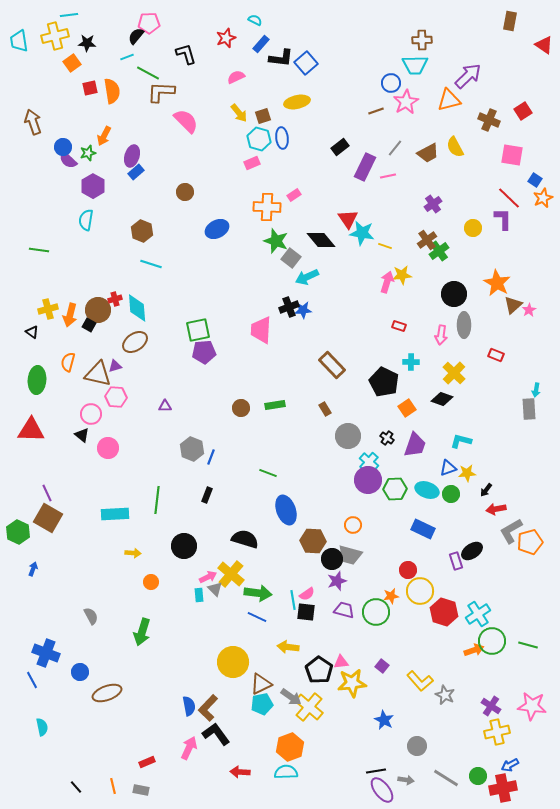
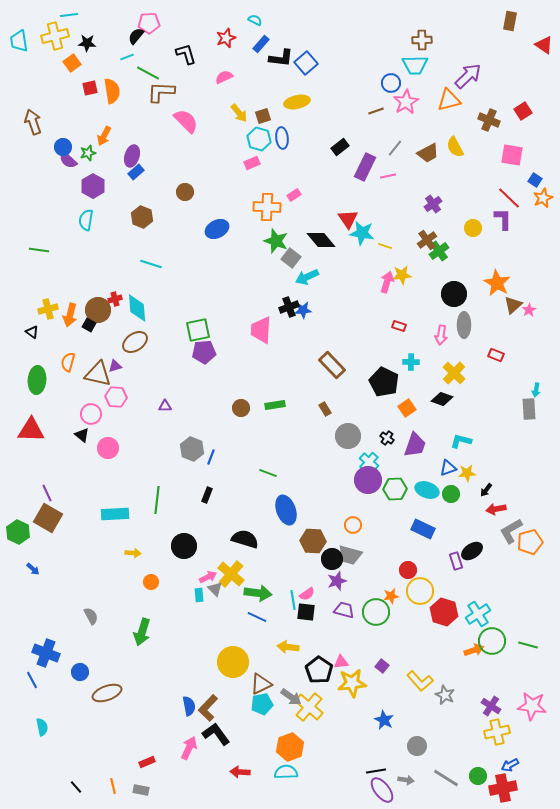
pink semicircle at (236, 77): moved 12 px left
brown hexagon at (142, 231): moved 14 px up
blue arrow at (33, 569): rotated 112 degrees clockwise
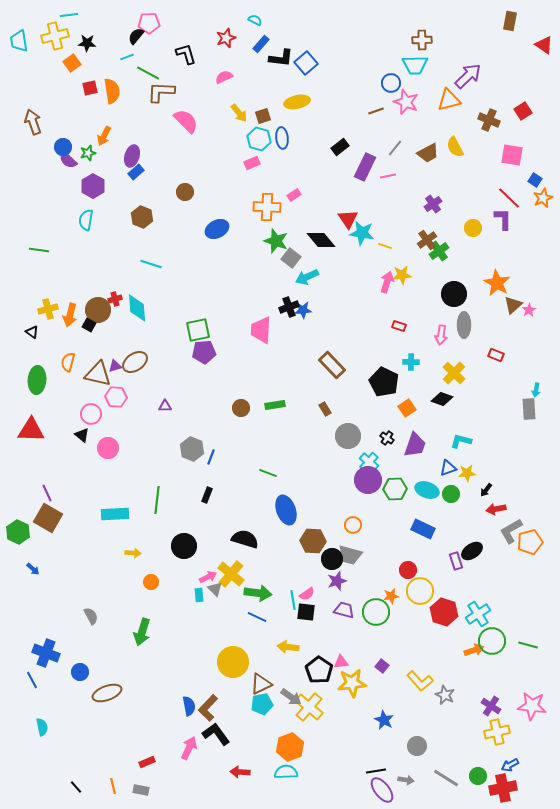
pink star at (406, 102): rotated 20 degrees counterclockwise
brown ellipse at (135, 342): moved 20 px down
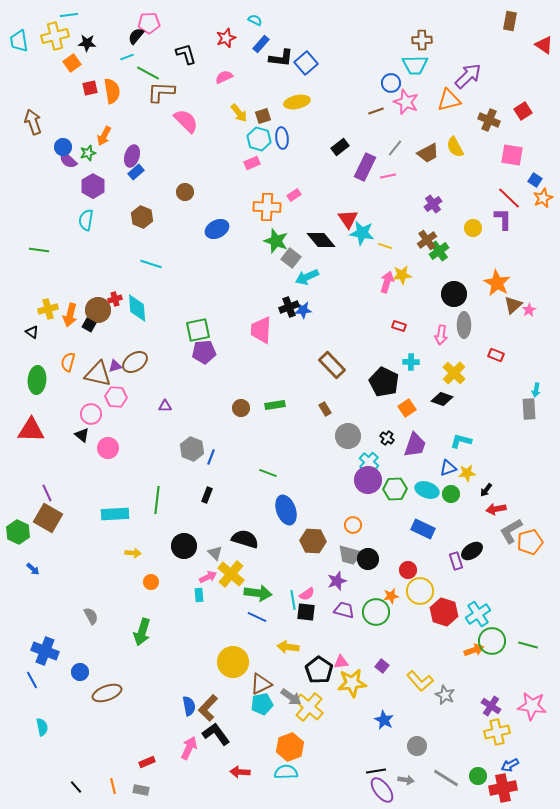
black circle at (332, 559): moved 36 px right
gray triangle at (215, 589): moved 36 px up
blue cross at (46, 653): moved 1 px left, 2 px up
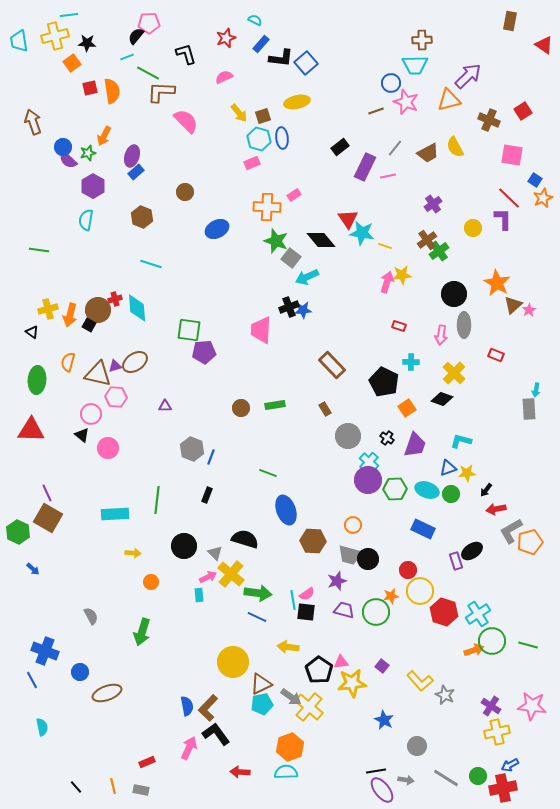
green square at (198, 330): moved 9 px left; rotated 20 degrees clockwise
blue semicircle at (189, 706): moved 2 px left
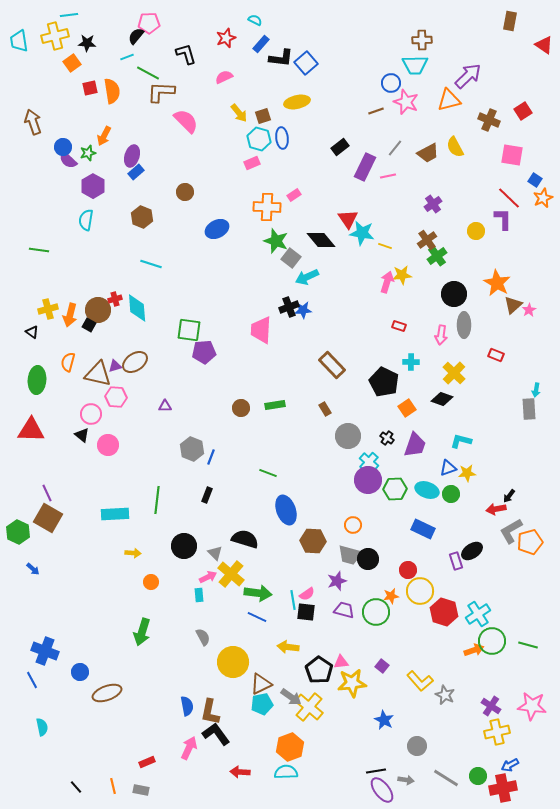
yellow circle at (473, 228): moved 3 px right, 3 px down
green cross at (439, 251): moved 2 px left, 5 px down
pink circle at (108, 448): moved 3 px up
black arrow at (486, 490): moved 23 px right, 6 px down
gray semicircle at (91, 616): moved 112 px right, 21 px down
brown L-shape at (208, 708): moved 2 px right, 4 px down; rotated 32 degrees counterclockwise
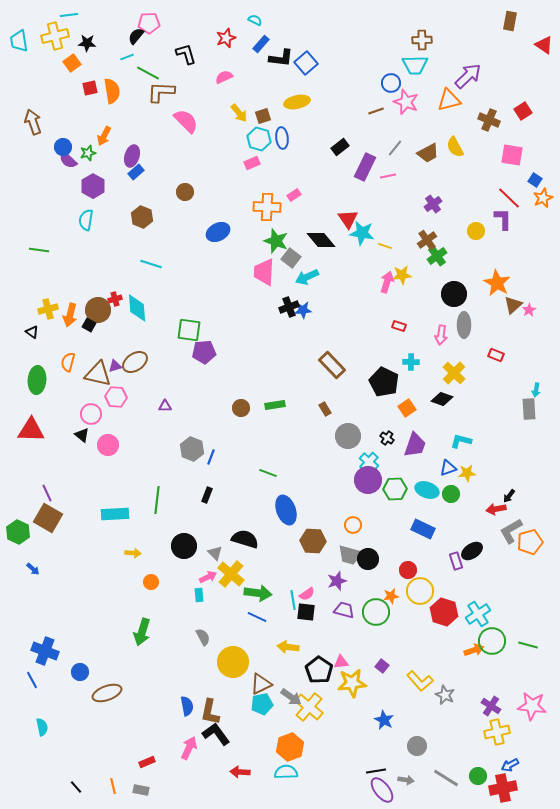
blue ellipse at (217, 229): moved 1 px right, 3 px down
pink trapezoid at (261, 330): moved 3 px right, 58 px up
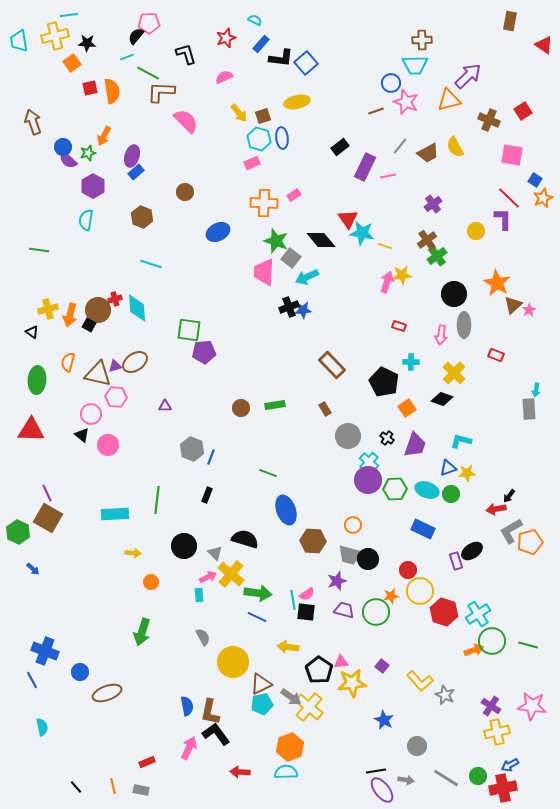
gray line at (395, 148): moved 5 px right, 2 px up
orange cross at (267, 207): moved 3 px left, 4 px up
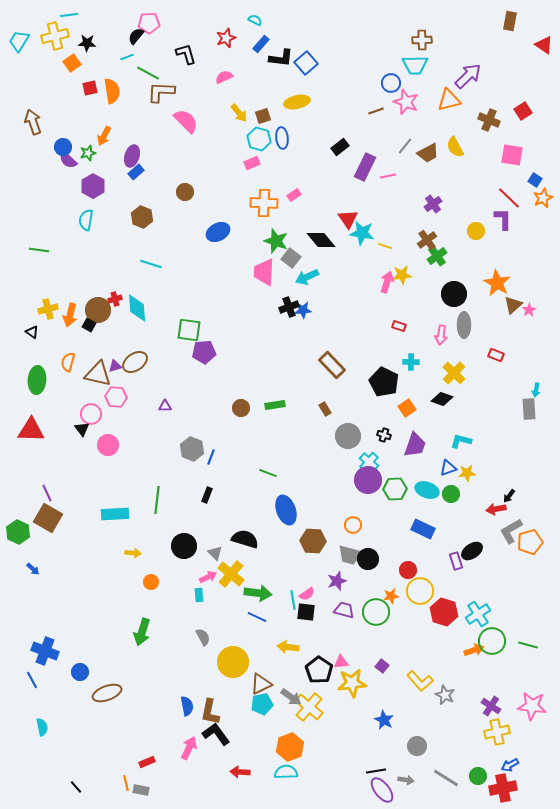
cyan trapezoid at (19, 41): rotated 40 degrees clockwise
gray line at (400, 146): moved 5 px right
black triangle at (82, 435): moved 6 px up; rotated 14 degrees clockwise
black cross at (387, 438): moved 3 px left, 3 px up; rotated 16 degrees counterclockwise
orange line at (113, 786): moved 13 px right, 3 px up
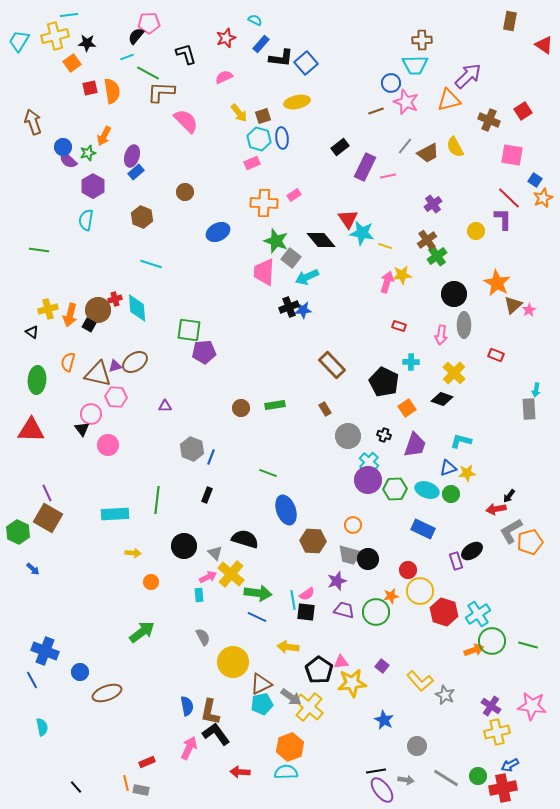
green arrow at (142, 632): rotated 144 degrees counterclockwise
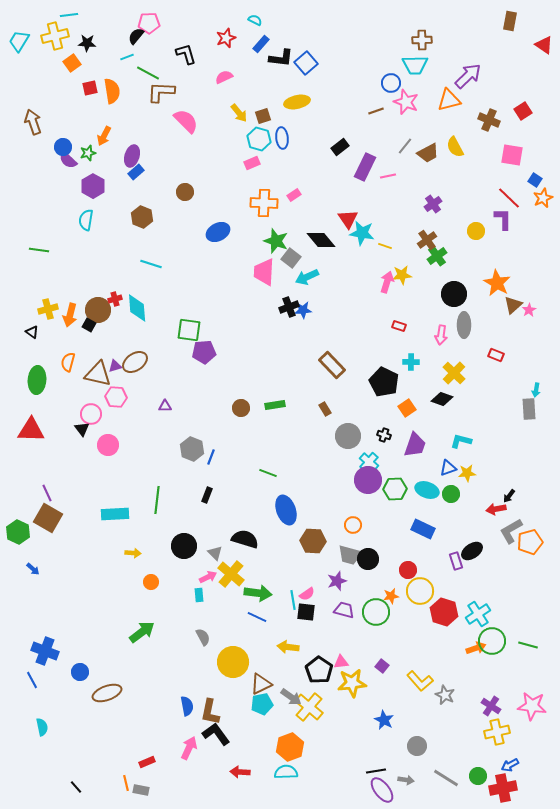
orange arrow at (474, 650): moved 2 px right, 2 px up
